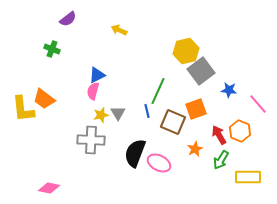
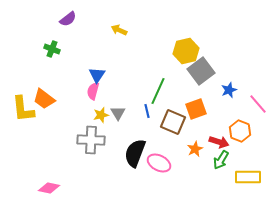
blue triangle: rotated 30 degrees counterclockwise
blue star: rotated 28 degrees counterclockwise
red arrow: moved 7 px down; rotated 138 degrees clockwise
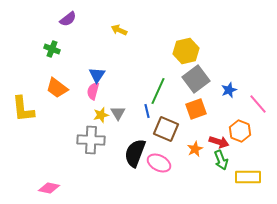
gray square: moved 5 px left, 8 px down
orange trapezoid: moved 13 px right, 11 px up
brown square: moved 7 px left, 7 px down
green arrow: rotated 54 degrees counterclockwise
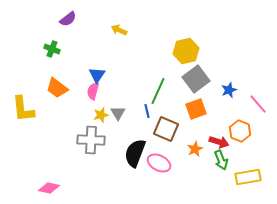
yellow rectangle: rotated 10 degrees counterclockwise
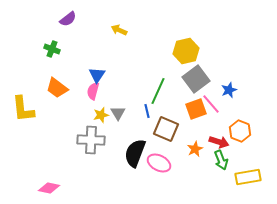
pink line: moved 47 px left
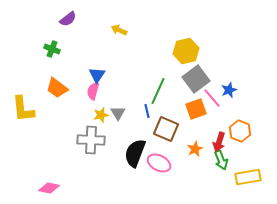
pink line: moved 1 px right, 6 px up
red arrow: rotated 90 degrees clockwise
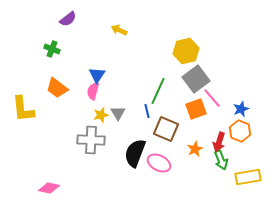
blue star: moved 12 px right, 19 px down
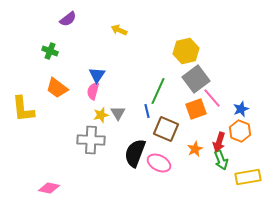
green cross: moved 2 px left, 2 px down
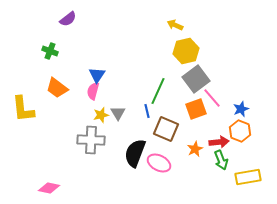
yellow arrow: moved 56 px right, 5 px up
red arrow: rotated 114 degrees counterclockwise
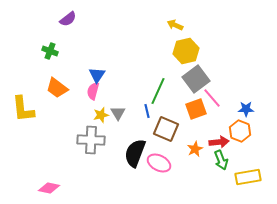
blue star: moved 5 px right; rotated 21 degrees clockwise
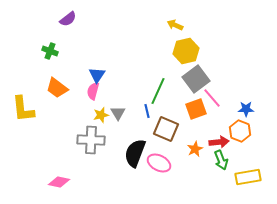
pink diamond: moved 10 px right, 6 px up
